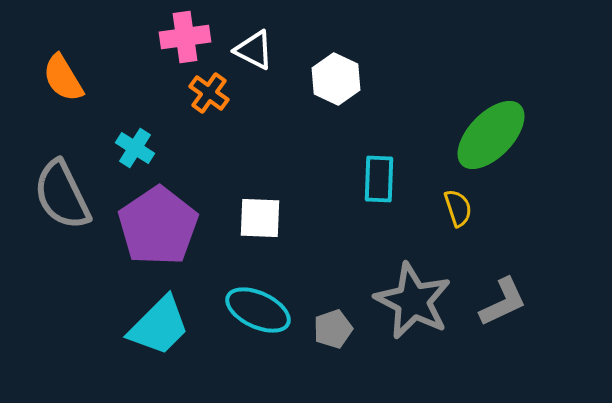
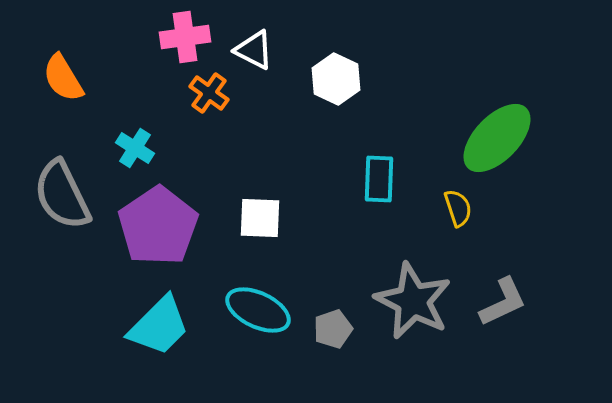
green ellipse: moved 6 px right, 3 px down
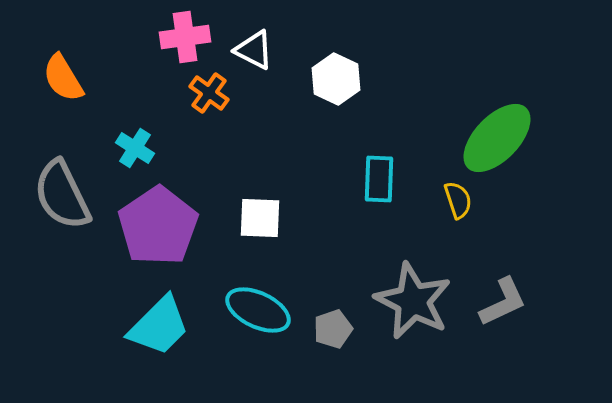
yellow semicircle: moved 8 px up
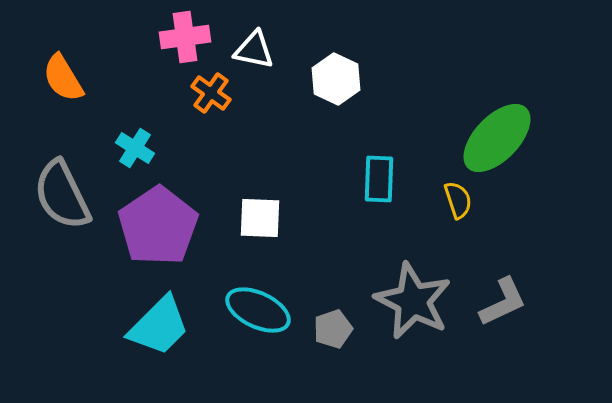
white triangle: rotated 15 degrees counterclockwise
orange cross: moved 2 px right
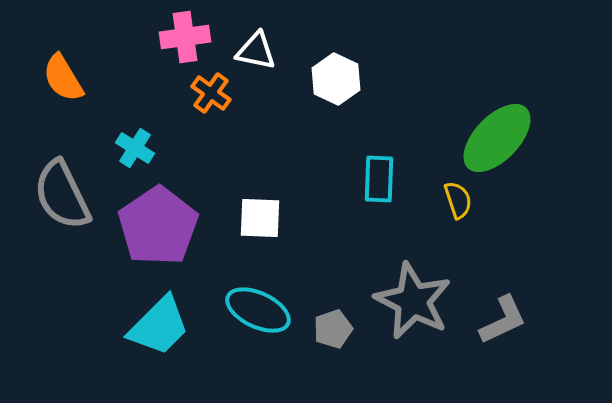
white triangle: moved 2 px right, 1 px down
gray L-shape: moved 18 px down
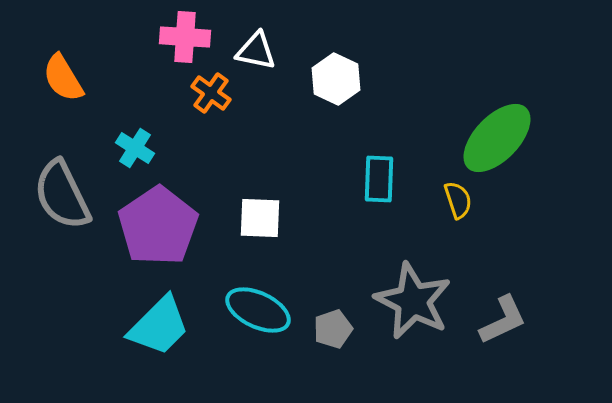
pink cross: rotated 12 degrees clockwise
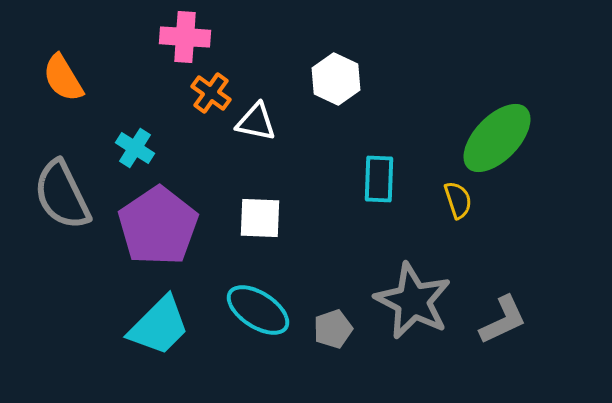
white triangle: moved 71 px down
cyan ellipse: rotated 8 degrees clockwise
